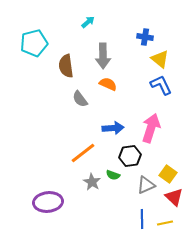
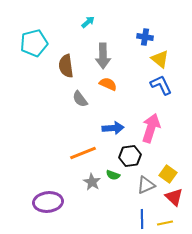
orange line: rotated 16 degrees clockwise
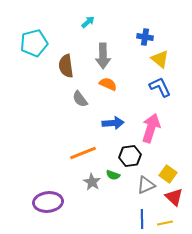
blue L-shape: moved 1 px left, 2 px down
blue arrow: moved 5 px up
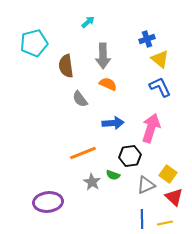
blue cross: moved 2 px right, 2 px down; rotated 28 degrees counterclockwise
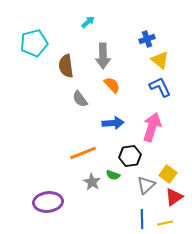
yellow triangle: moved 1 px down
orange semicircle: moved 4 px right, 1 px down; rotated 24 degrees clockwise
pink arrow: moved 1 px right, 1 px up
gray triangle: rotated 18 degrees counterclockwise
red triangle: rotated 42 degrees clockwise
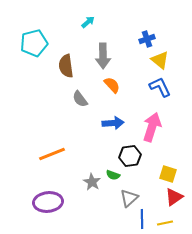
orange line: moved 31 px left, 1 px down
yellow square: rotated 18 degrees counterclockwise
gray triangle: moved 17 px left, 13 px down
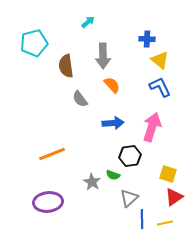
blue cross: rotated 21 degrees clockwise
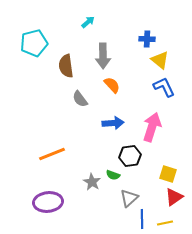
blue L-shape: moved 4 px right
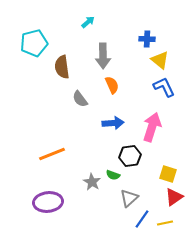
brown semicircle: moved 4 px left, 1 px down
orange semicircle: rotated 18 degrees clockwise
blue line: rotated 36 degrees clockwise
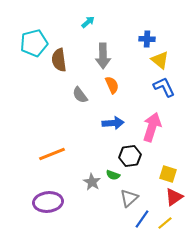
brown semicircle: moved 3 px left, 7 px up
gray semicircle: moved 4 px up
yellow line: rotated 28 degrees counterclockwise
